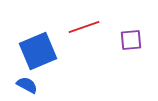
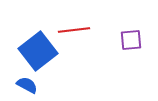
red line: moved 10 px left, 3 px down; rotated 12 degrees clockwise
blue square: rotated 15 degrees counterclockwise
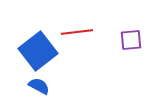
red line: moved 3 px right, 2 px down
blue semicircle: moved 12 px right, 1 px down
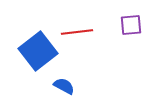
purple square: moved 15 px up
blue semicircle: moved 25 px right
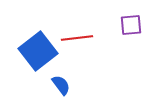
red line: moved 6 px down
blue semicircle: moved 3 px left, 1 px up; rotated 25 degrees clockwise
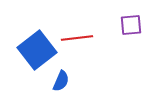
blue square: moved 1 px left, 1 px up
blue semicircle: moved 4 px up; rotated 60 degrees clockwise
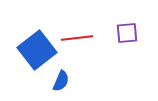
purple square: moved 4 px left, 8 px down
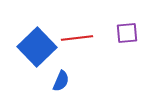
blue square: moved 3 px up; rotated 6 degrees counterclockwise
